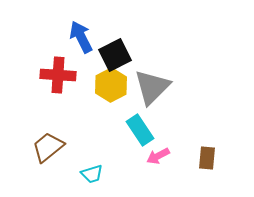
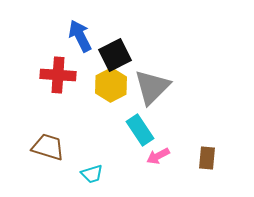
blue arrow: moved 1 px left, 1 px up
brown trapezoid: rotated 56 degrees clockwise
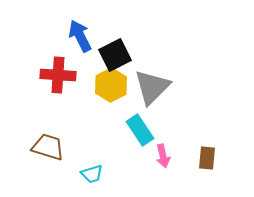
pink arrow: moved 5 px right; rotated 75 degrees counterclockwise
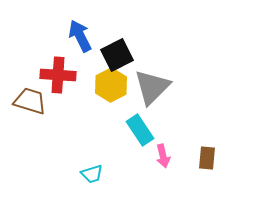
black square: moved 2 px right
brown trapezoid: moved 18 px left, 46 px up
